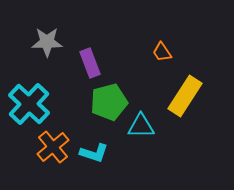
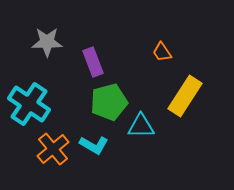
purple rectangle: moved 3 px right, 1 px up
cyan cross: rotated 9 degrees counterclockwise
orange cross: moved 2 px down
cyan L-shape: moved 8 px up; rotated 12 degrees clockwise
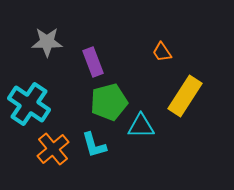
cyan L-shape: rotated 44 degrees clockwise
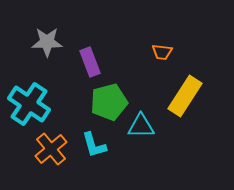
orange trapezoid: rotated 50 degrees counterclockwise
purple rectangle: moved 3 px left
orange cross: moved 2 px left
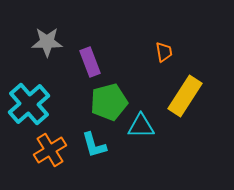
orange trapezoid: moved 2 px right; rotated 105 degrees counterclockwise
cyan cross: rotated 15 degrees clockwise
orange cross: moved 1 px left, 1 px down; rotated 8 degrees clockwise
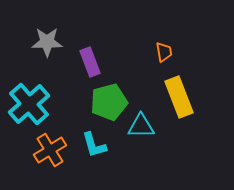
yellow rectangle: moved 6 px left, 1 px down; rotated 54 degrees counterclockwise
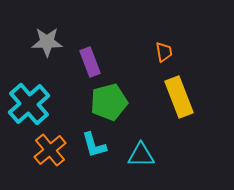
cyan triangle: moved 29 px down
orange cross: rotated 8 degrees counterclockwise
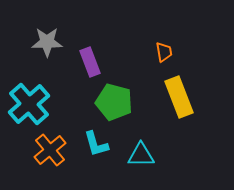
green pentagon: moved 5 px right; rotated 30 degrees clockwise
cyan L-shape: moved 2 px right, 1 px up
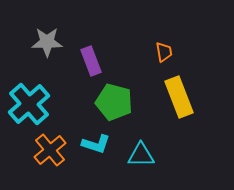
purple rectangle: moved 1 px right, 1 px up
cyan L-shape: rotated 56 degrees counterclockwise
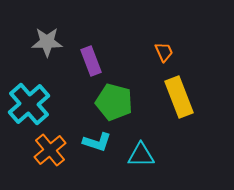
orange trapezoid: rotated 15 degrees counterclockwise
cyan L-shape: moved 1 px right, 2 px up
